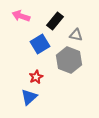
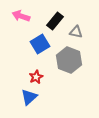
gray triangle: moved 3 px up
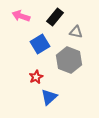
black rectangle: moved 4 px up
blue triangle: moved 20 px right
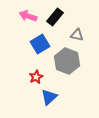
pink arrow: moved 7 px right
gray triangle: moved 1 px right, 3 px down
gray hexagon: moved 2 px left, 1 px down
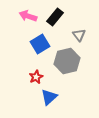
gray triangle: moved 2 px right; rotated 40 degrees clockwise
gray hexagon: rotated 25 degrees clockwise
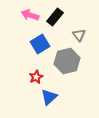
pink arrow: moved 2 px right, 1 px up
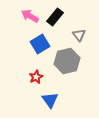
pink arrow: moved 1 px down; rotated 12 degrees clockwise
blue triangle: moved 1 px right, 3 px down; rotated 24 degrees counterclockwise
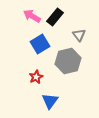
pink arrow: moved 2 px right
gray hexagon: moved 1 px right
blue triangle: moved 1 px down; rotated 12 degrees clockwise
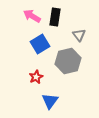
black rectangle: rotated 30 degrees counterclockwise
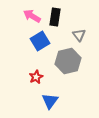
blue square: moved 3 px up
